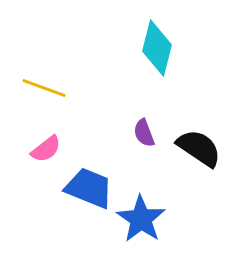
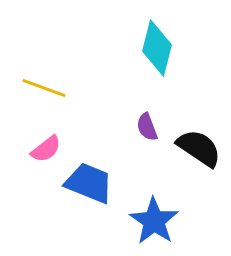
purple semicircle: moved 3 px right, 6 px up
blue trapezoid: moved 5 px up
blue star: moved 13 px right, 2 px down
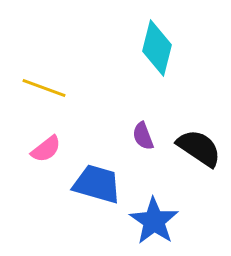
purple semicircle: moved 4 px left, 9 px down
blue trapezoid: moved 8 px right, 1 px down; rotated 6 degrees counterclockwise
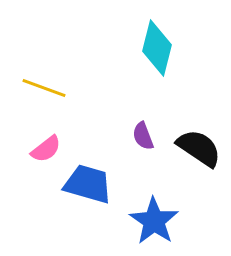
blue trapezoid: moved 9 px left
